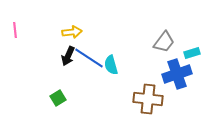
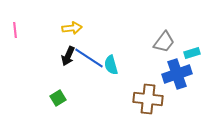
yellow arrow: moved 4 px up
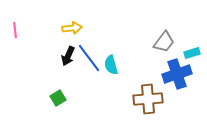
blue line: rotated 20 degrees clockwise
brown cross: rotated 12 degrees counterclockwise
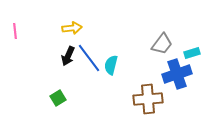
pink line: moved 1 px down
gray trapezoid: moved 2 px left, 2 px down
cyan semicircle: rotated 30 degrees clockwise
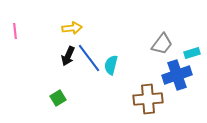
blue cross: moved 1 px down
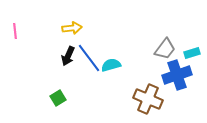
gray trapezoid: moved 3 px right, 5 px down
cyan semicircle: rotated 60 degrees clockwise
brown cross: rotated 28 degrees clockwise
